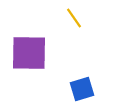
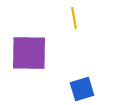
yellow line: rotated 25 degrees clockwise
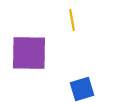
yellow line: moved 2 px left, 2 px down
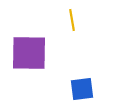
blue square: rotated 10 degrees clockwise
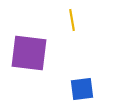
purple square: rotated 6 degrees clockwise
